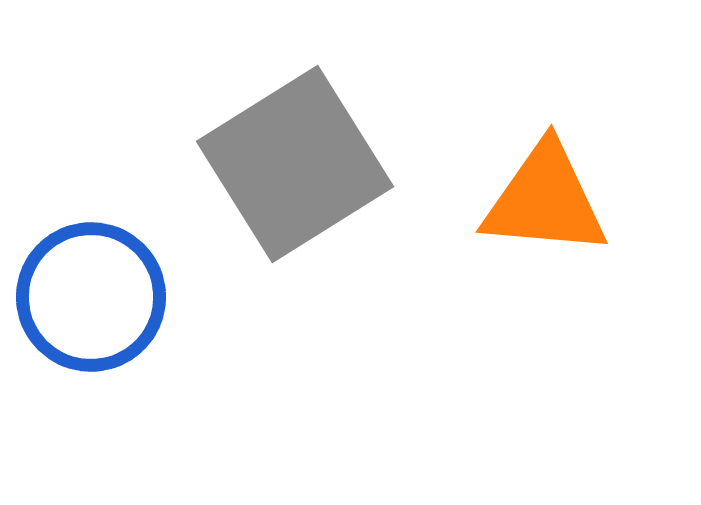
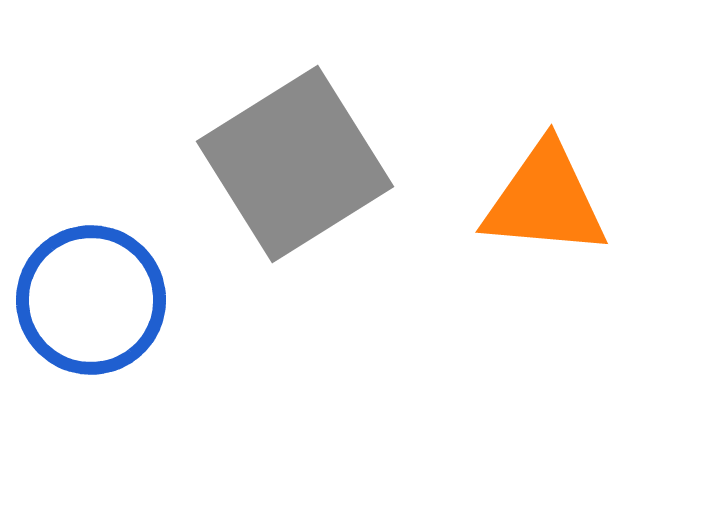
blue circle: moved 3 px down
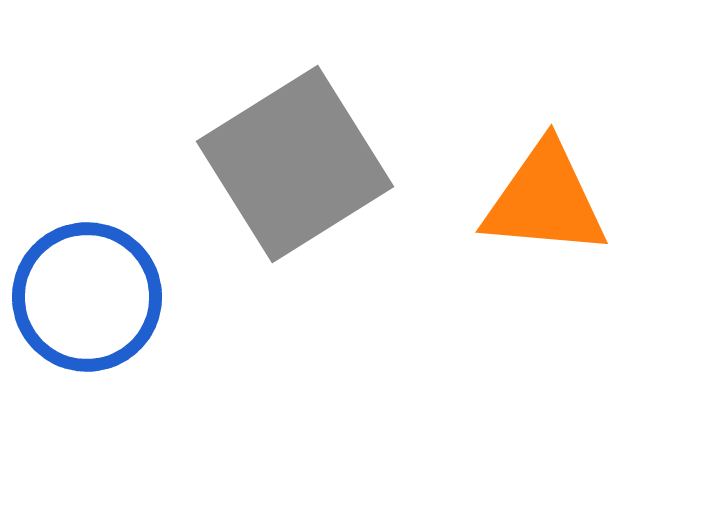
blue circle: moved 4 px left, 3 px up
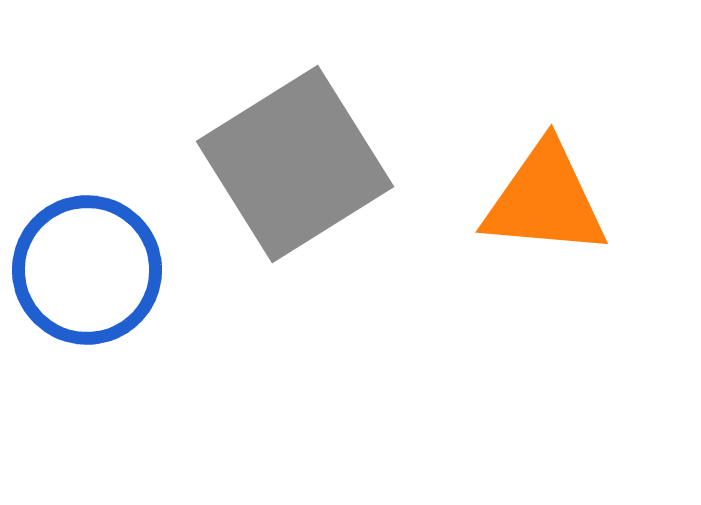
blue circle: moved 27 px up
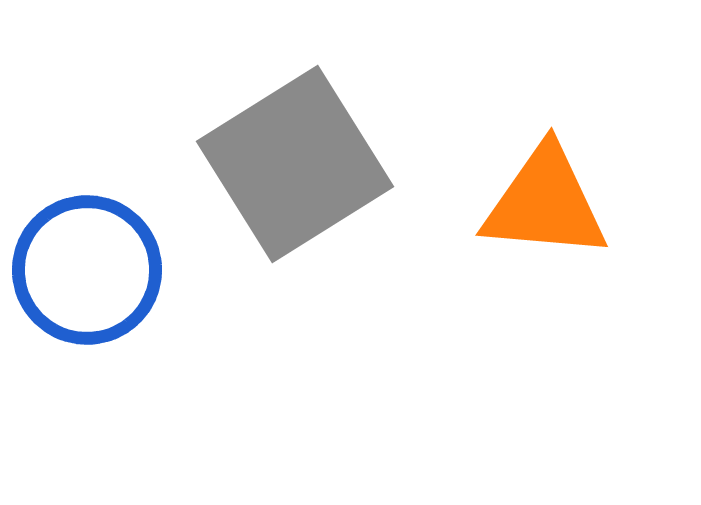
orange triangle: moved 3 px down
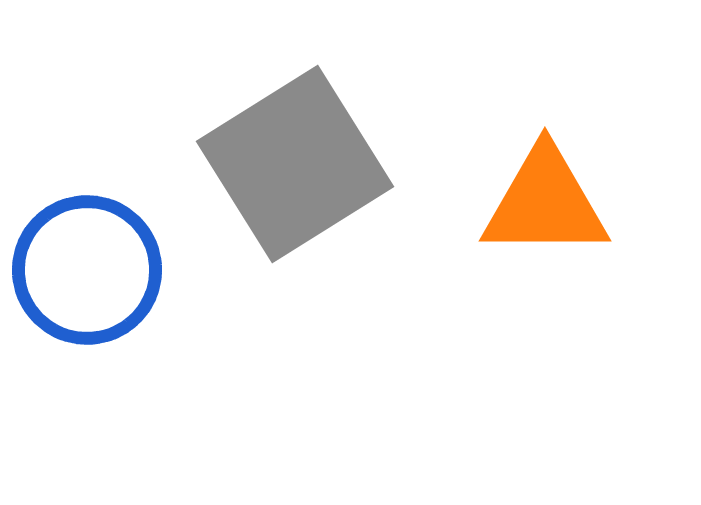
orange triangle: rotated 5 degrees counterclockwise
